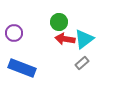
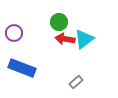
gray rectangle: moved 6 px left, 19 px down
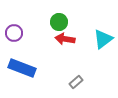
cyan triangle: moved 19 px right
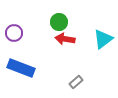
blue rectangle: moved 1 px left
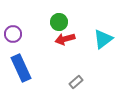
purple circle: moved 1 px left, 1 px down
red arrow: rotated 24 degrees counterclockwise
blue rectangle: rotated 44 degrees clockwise
